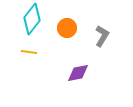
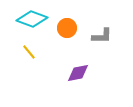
cyan diamond: rotated 72 degrees clockwise
gray L-shape: rotated 60 degrees clockwise
yellow line: rotated 42 degrees clockwise
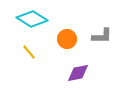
cyan diamond: rotated 12 degrees clockwise
orange circle: moved 11 px down
